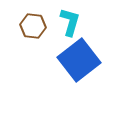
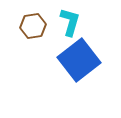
brown hexagon: rotated 15 degrees counterclockwise
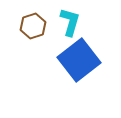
brown hexagon: rotated 10 degrees counterclockwise
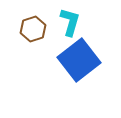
brown hexagon: moved 3 px down
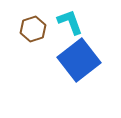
cyan L-shape: rotated 36 degrees counterclockwise
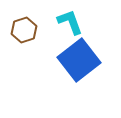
brown hexagon: moved 9 px left, 1 px down
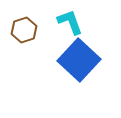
blue square: rotated 9 degrees counterclockwise
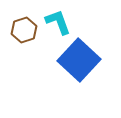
cyan L-shape: moved 12 px left
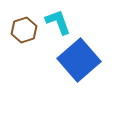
blue square: rotated 6 degrees clockwise
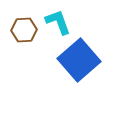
brown hexagon: rotated 15 degrees clockwise
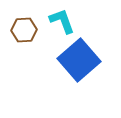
cyan L-shape: moved 4 px right, 1 px up
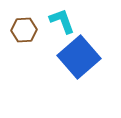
blue square: moved 3 px up
